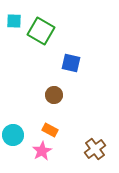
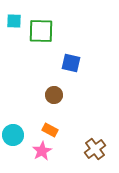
green square: rotated 28 degrees counterclockwise
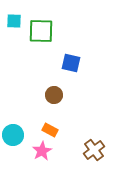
brown cross: moved 1 px left, 1 px down
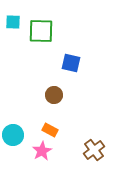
cyan square: moved 1 px left, 1 px down
